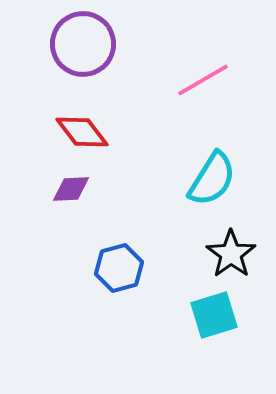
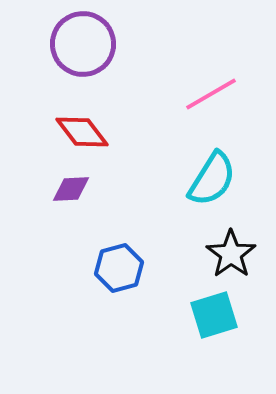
pink line: moved 8 px right, 14 px down
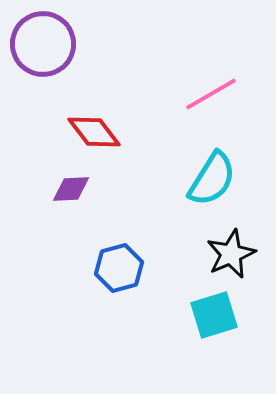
purple circle: moved 40 px left
red diamond: moved 12 px right
black star: rotated 12 degrees clockwise
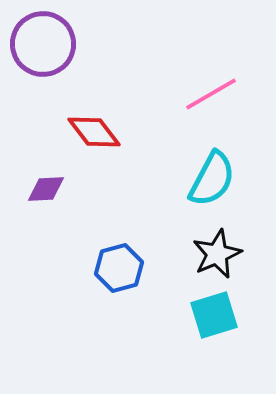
cyan semicircle: rotated 4 degrees counterclockwise
purple diamond: moved 25 px left
black star: moved 14 px left
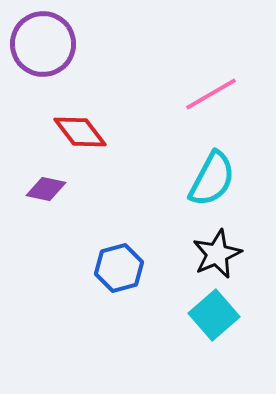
red diamond: moved 14 px left
purple diamond: rotated 15 degrees clockwise
cyan square: rotated 24 degrees counterclockwise
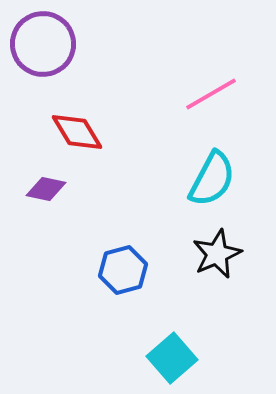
red diamond: moved 3 px left; rotated 6 degrees clockwise
blue hexagon: moved 4 px right, 2 px down
cyan square: moved 42 px left, 43 px down
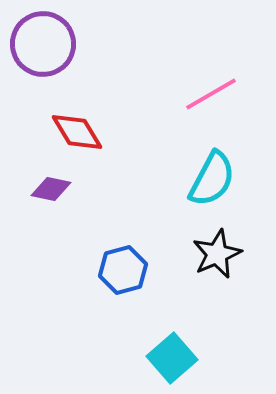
purple diamond: moved 5 px right
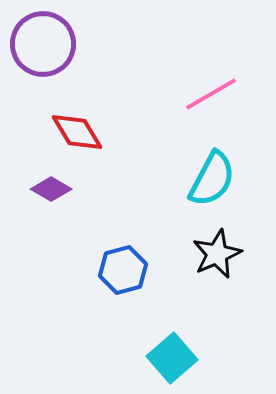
purple diamond: rotated 18 degrees clockwise
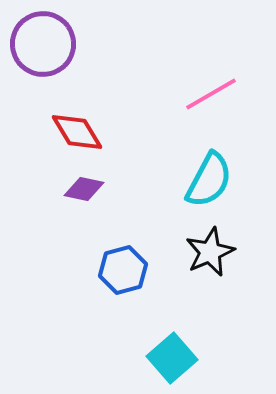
cyan semicircle: moved 3 px left, 1 px down
purple diamond: moved 33 px right; rotated 18 degrees counterclockwise
black star: moved 7 px left, 2 px up
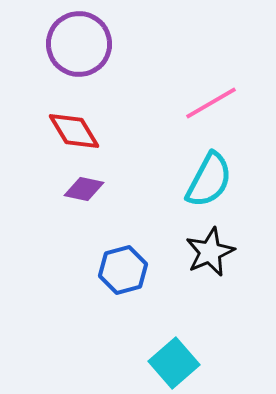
purple circle: moved 36 px right
pink line: moved 9 px down
red diamond: moved 3 px left, 1 px up
cyan square: moved 2 px right, 5 px down
